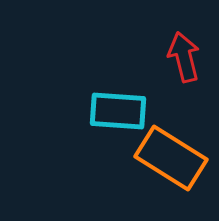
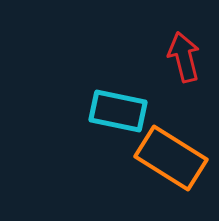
cyan rectangle: rotated 8 degrees clockwise
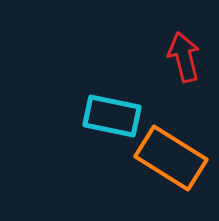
cyan rectangle: moved 6 px left, 5 px down
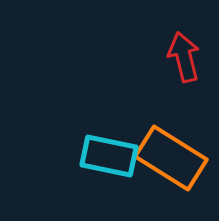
cyan rectangle: moved 3 px left, 40 px down
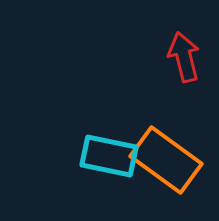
orange rectangle: moved 5 px left, 2 px down; rotated 4 degrees clockwise
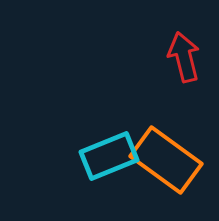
cyan rectangle: rotated 34 degrees counterclockwise
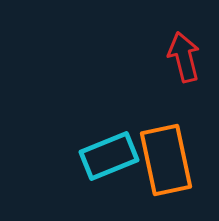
orange rectangle: rotated 42 degrees clockwise
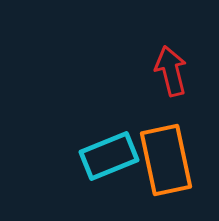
red arrow: moved 13 px left, 14 px down
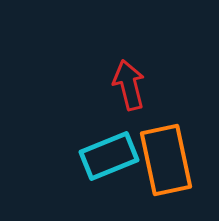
red arrow: moved 42 px left, 14 px down
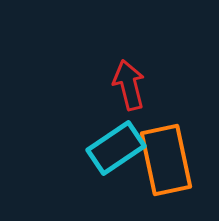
cyan rectangle: moved 7 px right, 8 px up; rotated 12 degrees counterclockwise
